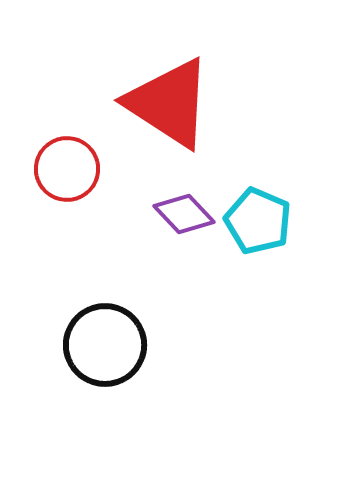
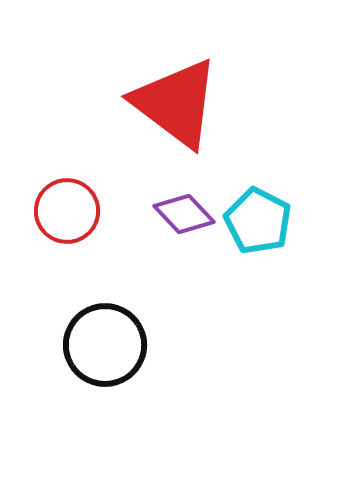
red triangle: moved 7 px right; rotated 4 degrees clockwise
red circle: moved 42 px down
cyan pentagon: rotated 4 degrees clockwise
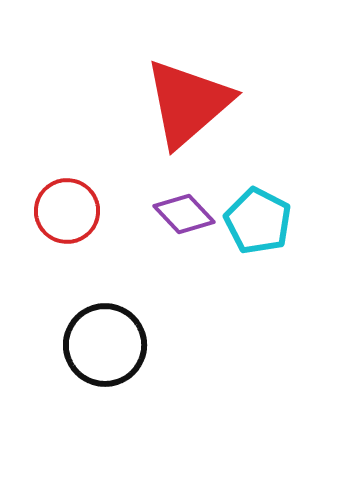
red triangle: moved 12 px right; rotated 42 degrees clockwise
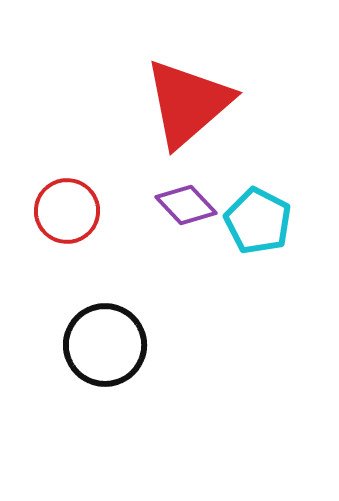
purple diamond: moved 2 px right, 9 px up
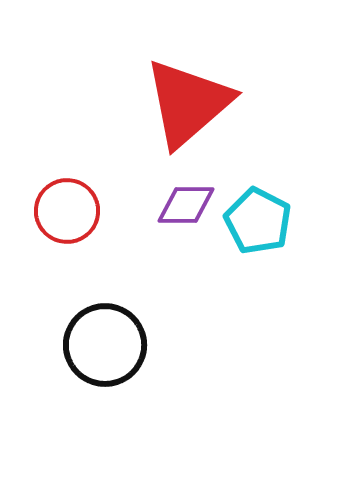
purple diamond: rotated 46 degrees counterclockwise
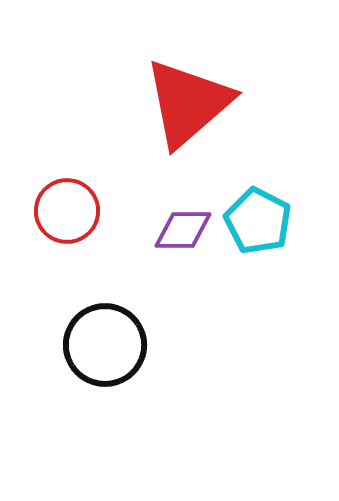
purple diamond: moved 3 px left, 25 px down
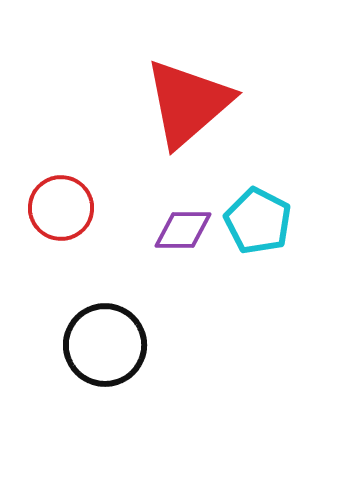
red circle: moved 6 px left, 3 px up
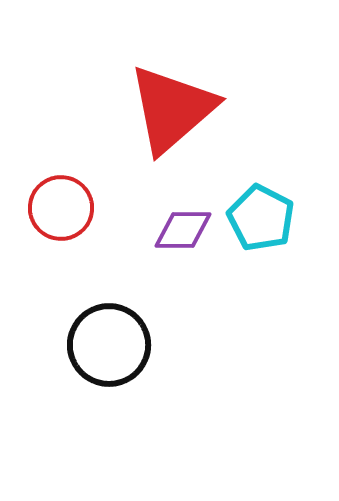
red triangle: moved 16 px left, 6 px down
cyan pentagon: moved 3 px right, 3 px up
black circle: moved 4 px right
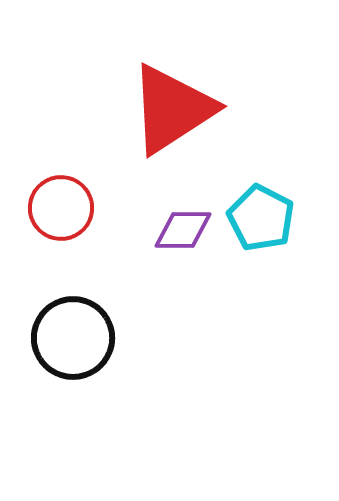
red triangle: rotated 8 degrees clockwise
black circle: moved 36 px left, 7 px up
